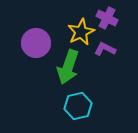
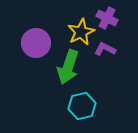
cyan hexagon: moved 4 px right
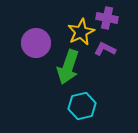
purple cross: rotated 15 degrees counterclockwise
